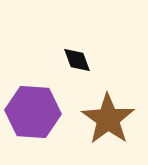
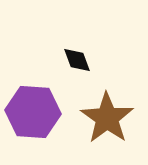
brown star: moved 1 px left, 1 px up
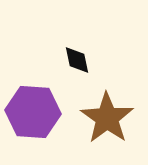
black diamond: rotated 8 degrees clockwise
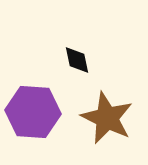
brown star: rotated 10 degrees counterclockwise
